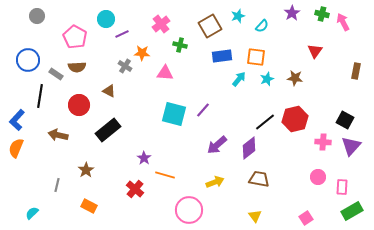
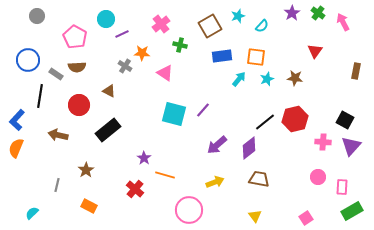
green cross at (322, 14): moved 4 px left, 1 px up; rotated 24 degrees clockwise
pink triangle at (165, 73): rotated 30 degrees clockwise
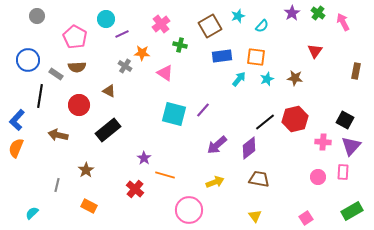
pink rectangle at (342, 187): moved 1 px right, 15 px up
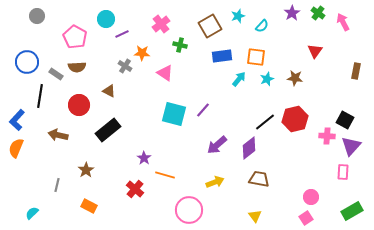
blue circle at (28, 60): moved 1 px left, 2 px down
pink cross at (323, 142): moved 4 px right, 6 px up
pink circle at (318, 177): moved 7 px left, 20 px down
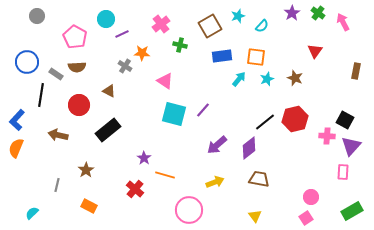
pink triangle at (165, 73): moved 8 px down
brown star at (295, 78): rotated 14 degrees clockwise
black line at (40, 96): moved 1 px right, 1 px up
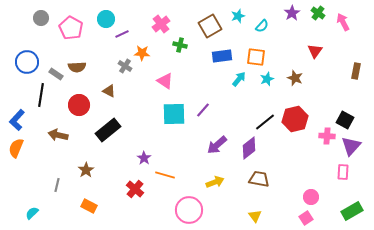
gray circle at (37, 16): moved 4 px right, 2 px down
pink pentagon at (75, 37): moved 4 px left, 9 px up
cyan square at (174, 114): rotated 15 degrees counterclockwise
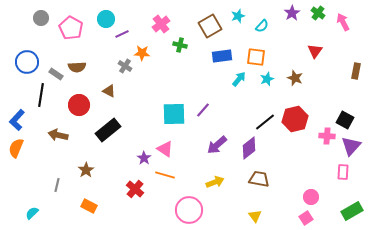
pink triangle at (165, 81): moved 68 px down
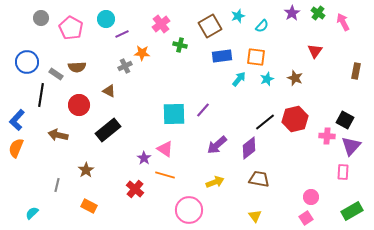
gray cross at (125, 66): rotated 32 degrees clockwise
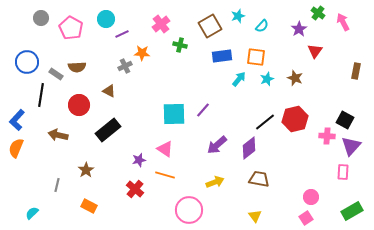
purple star at (292, 13): moved 7 px right, 16 px down
purple star at (144, 158): moved 5 px left, 2 px down; rotated 24 degrees clockwise
